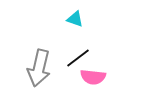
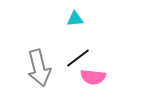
cyan triangle: rotated 24 degrees counterclockwise
gray arrow: rotated 27 degrees counterclockwise
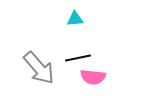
black line: rotated 25 degrees clockwise
gray arrow: rotated 27 degrees counterclockwise
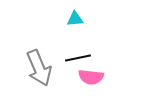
gray arrow: rotated 18 degrees clockwise
pink semicircle: moved 2 px left
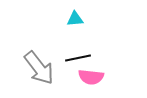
gray arrow: rotated 15 degrees counterclockwise
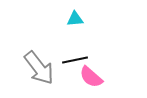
black line: moved 3 px left, 2 px down
pink semicircle: rotated 35 degrees clockwise
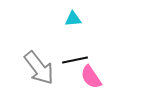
cyan triangle: moved 2 px left
pink semicircle: rotated 15 degrees clockwise
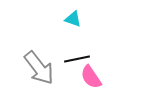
cyan triangle: rotated 24 degrees clockwise
black line: moved 2 px right, 1 px up
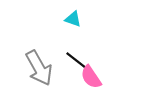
black line: moved 2 px down; rotated 50 degrees clockwise
gray arrow: rotated 9 degrees clockwise
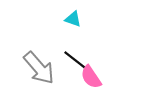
black line: moved 2 px left, 1 px up
gray arrow: rotated 12 degrees counterclockwise
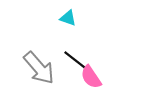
cyan triangle: moved 5 px left, 1 px up
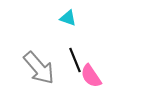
black line: rotated 30 degrees clockwise
pink semicircle: moved 1 px up
